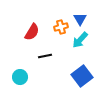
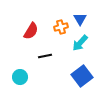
red semicircle: moved 1 px left, 1 px up
cyan arrow: moved 3 px down
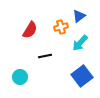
blue triangle: moved 1 px left, 3 px up; rotated 24 degrees clockwise
red semicircle: moved 1 px left, 1 px up
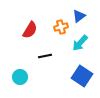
blue square: rotated 20 degrees counterclockwise
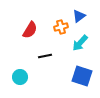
blue square: rotated 15 degrees counterclockwise
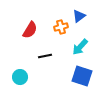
cyan arrow: moved 4 px down
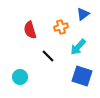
blue triangle: moved 4 px right, 2 px up
red semicircle: rotated 132 degrees clockwise
cyan arrow: moved 2 px left
black line: moved 3 px right; rotated 56 degrees clockwise
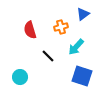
cyan arrow: moved 2 px left
